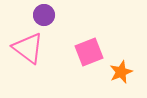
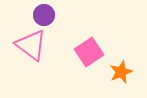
pink triangle: moved 3 px right, 3 px up
pink square: rotated 12 degrees counterclockwise
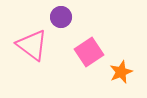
purple circle: moved 17 px right, 2 px down
pink triangle: moved 1 px right
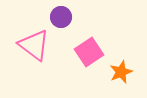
pink triangle: moved 2 px right
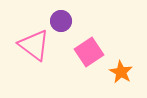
purple circle: moved 4 px down
orange star: rotated 20 degrees counterclockwise
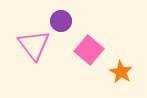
pink triangle: rotated 16 degrees clockwise
pink square: moved 2 px up; rotated 16 degrees counterclockwise
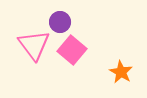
purple circle: moved 1 px left, 1 px down
pink square: moved 17 px left
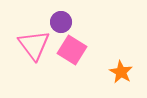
purple circle: moved 1 px right
pink square: rotated 8 degrees counterclockwise
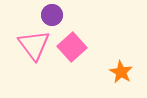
purple circle: moved 9 px left, 7 px up
pink square: moved 3 px up; rotated 16 degrees clockwise
